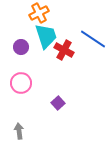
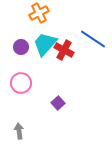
cyan trapezoid: moved 1 px left, 8 px down; rotated 120 degrees counterclockwise
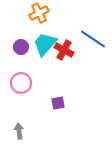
purple square: rotated 32 degrees clockwise
